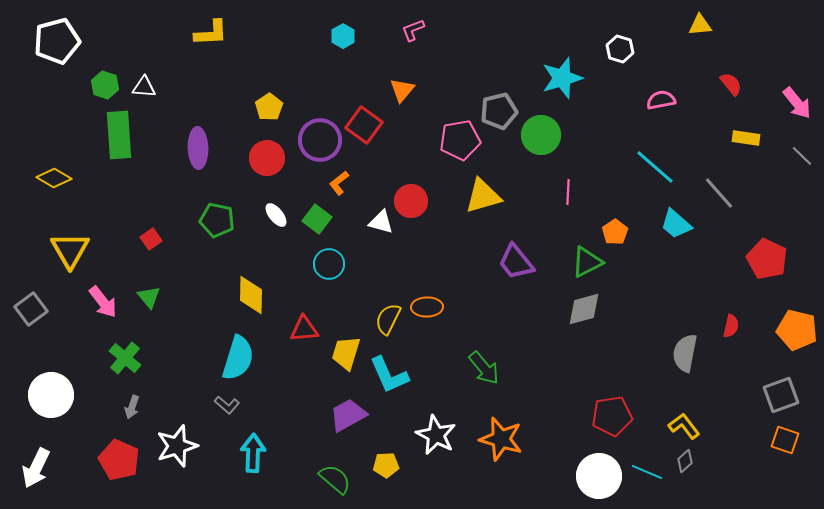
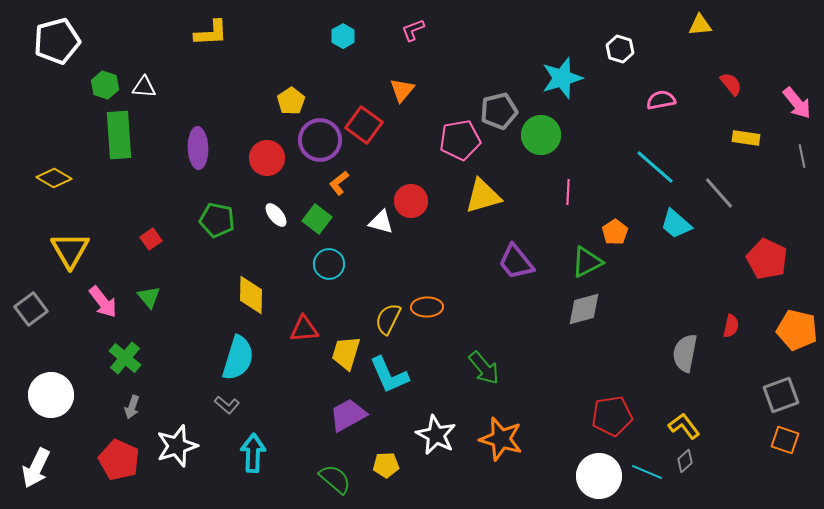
yellow pentagon at (269, 107): moved 22 px right, 6 px up
gray line at (802, 156): rotated 35 degrees clockwise
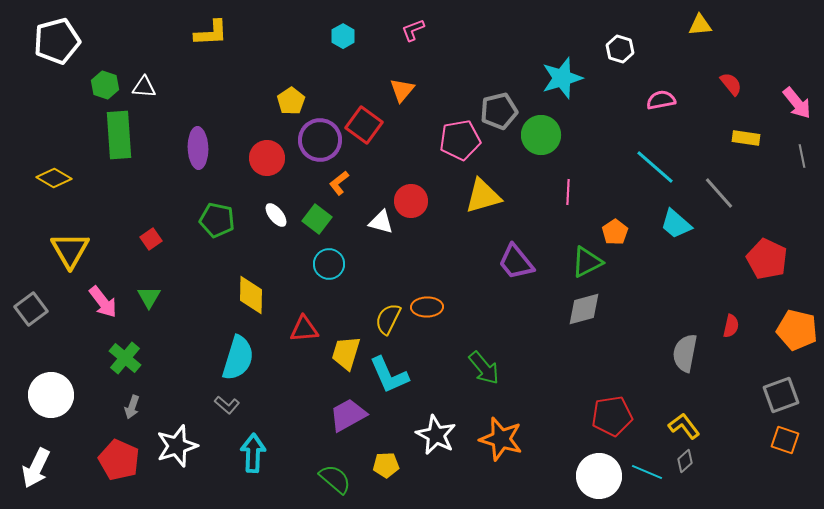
green triangle at (149, 297): rotated 10 degrees clockwise
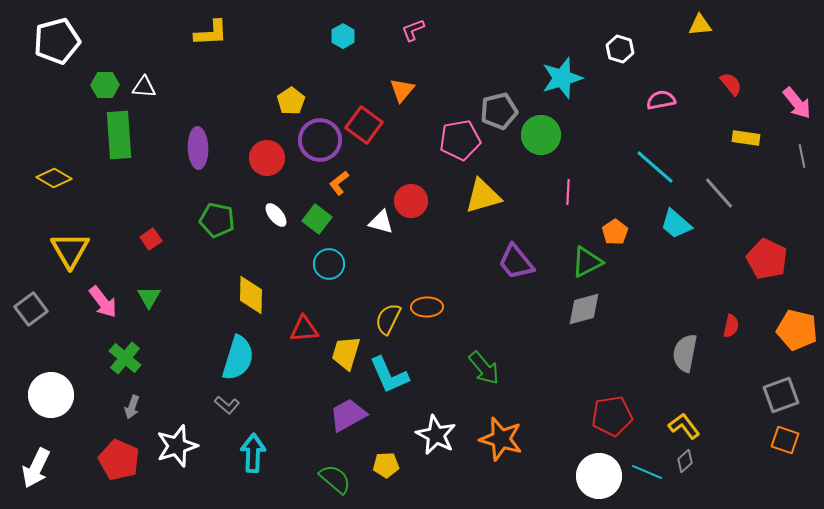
green hexagon at (105, 85): rotated 20 degrees counterclockwise
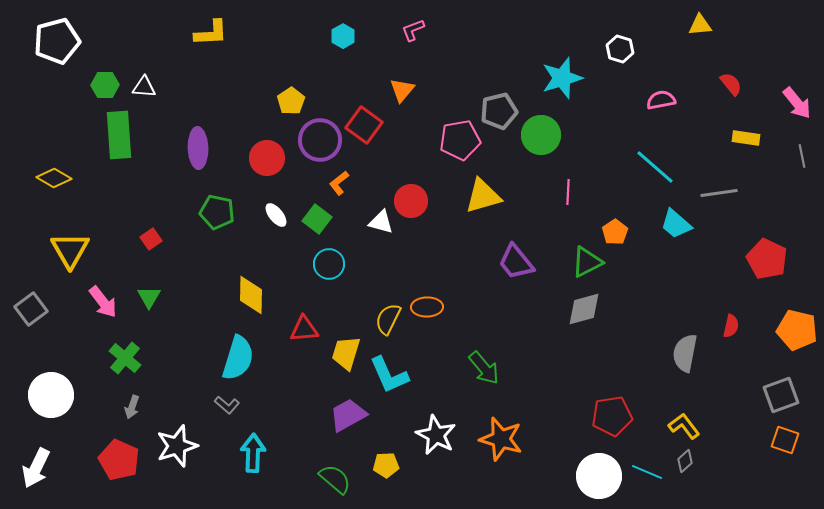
gray line at (719, 193): rotated 57 degrees counterclockwise
green pentagon at (217, 220): moved 8 px up
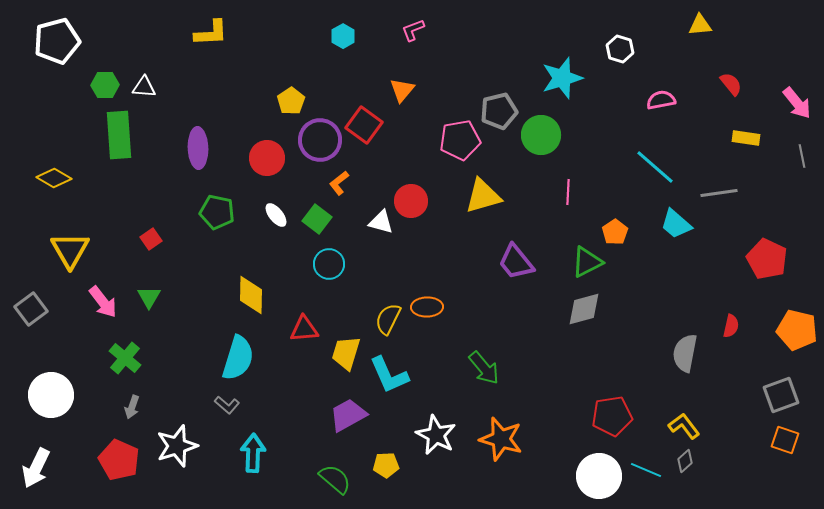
cyan line at (647, 472): moved 1 px left, 2 px up
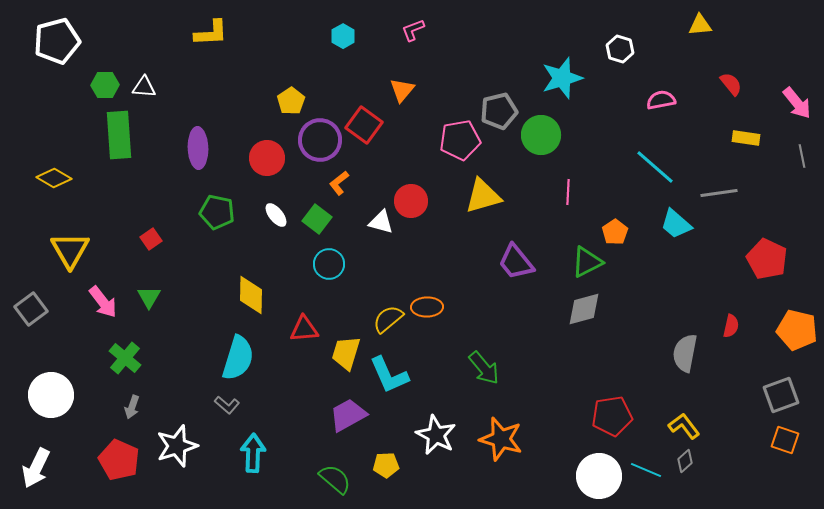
yellow semicircle at (388, 319): rotated 24 degrees clockwise
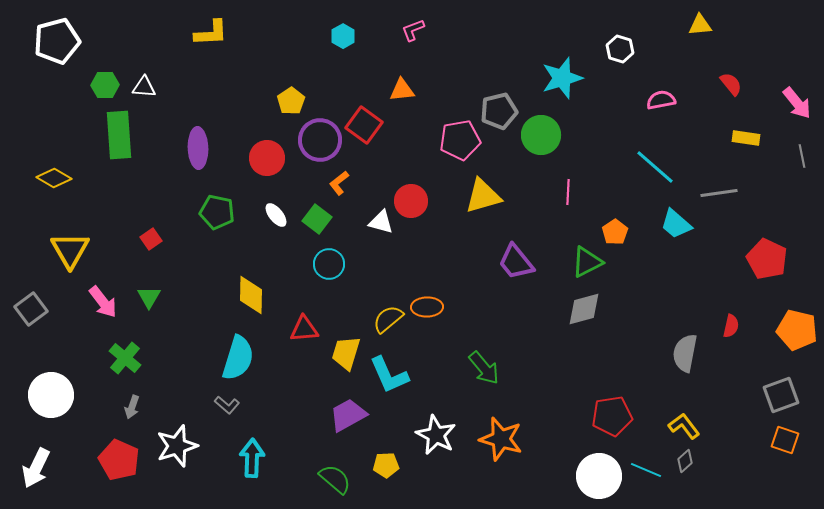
orange triangle at (402, 90): rotated 44 degrees clockwise
cyan arrow at (253, 453): moved 1 px left, 5 px down
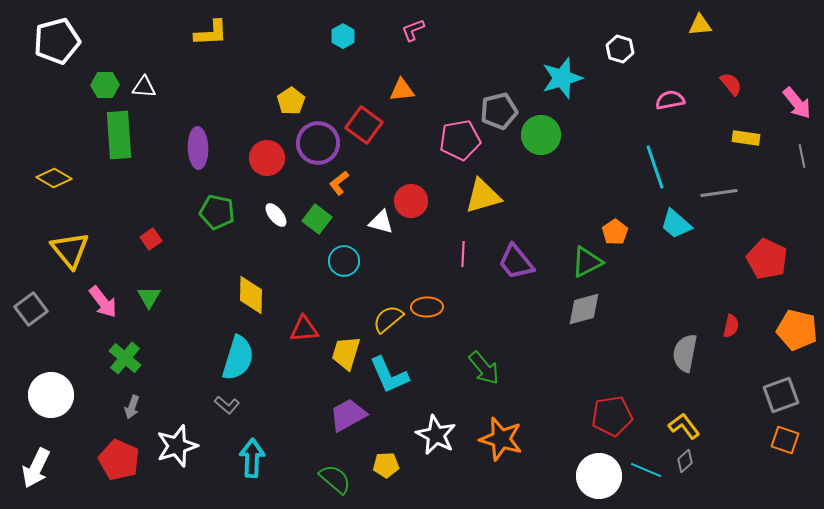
pink semicircle at (661, 100): moved 9 px right
purple circle at (320, 140): moved 2 px left, 3 px down
cyan line at (655, 167): rotated 30 degrees clockwise
pink line at (568, 192): moved 105 px left, 62 px down
yellow triangle at (70, 250): rotated 9 degrees counterclockwise
cyan circle at (329, 264): moved 15 px right, 3 px up
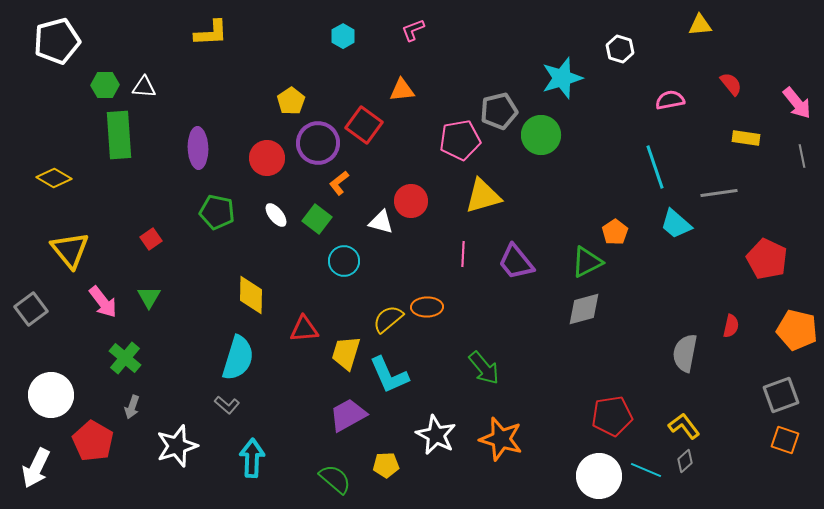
red pentagon at (119, 460): moved 26 px left, 19 px up; rotated 6 degrees clockwise
